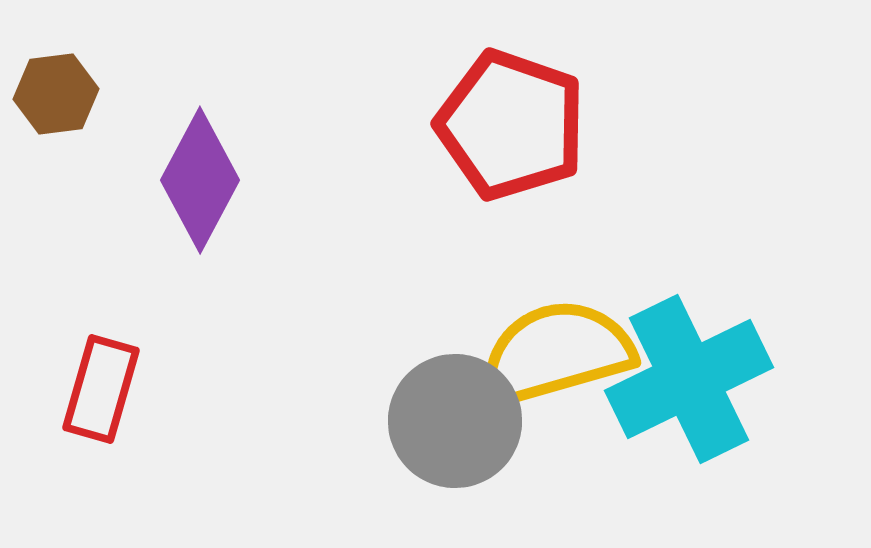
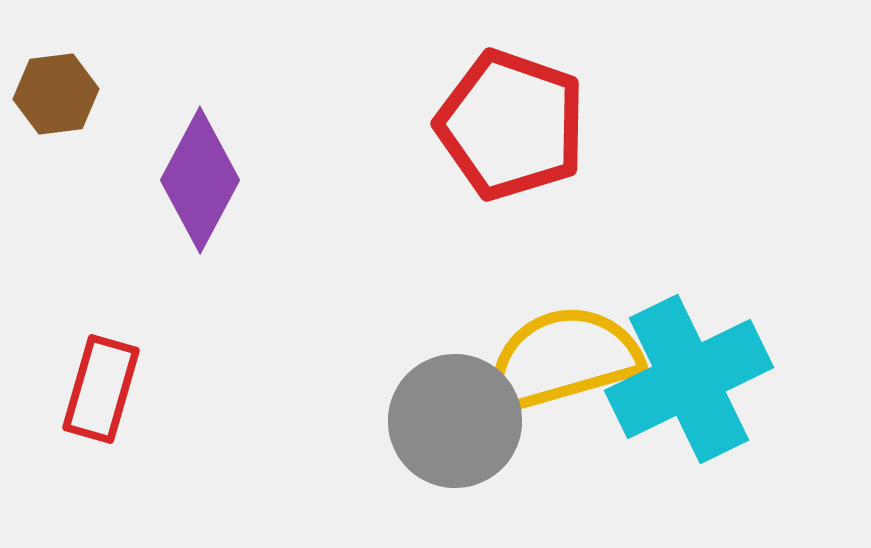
yellow semicircle: moved 7 px right, 6 px down
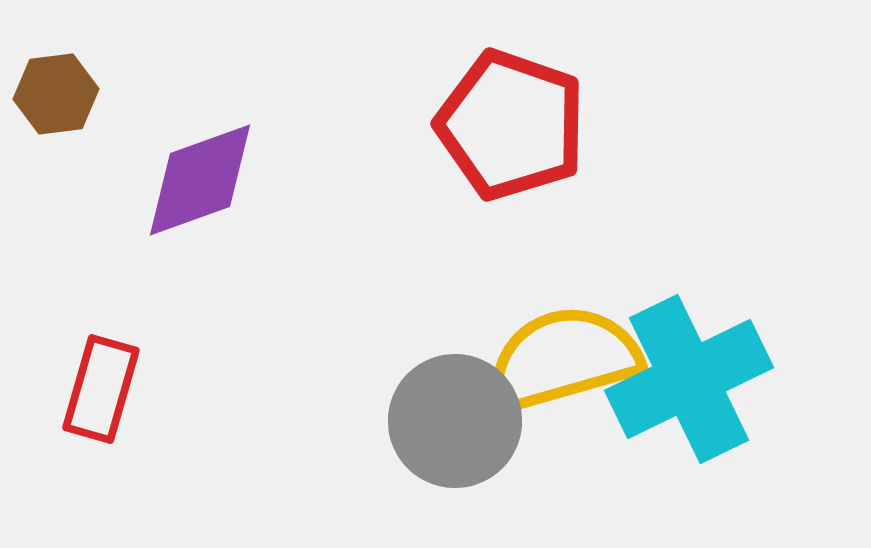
purple diamond: rotated 42 degrees clockwise
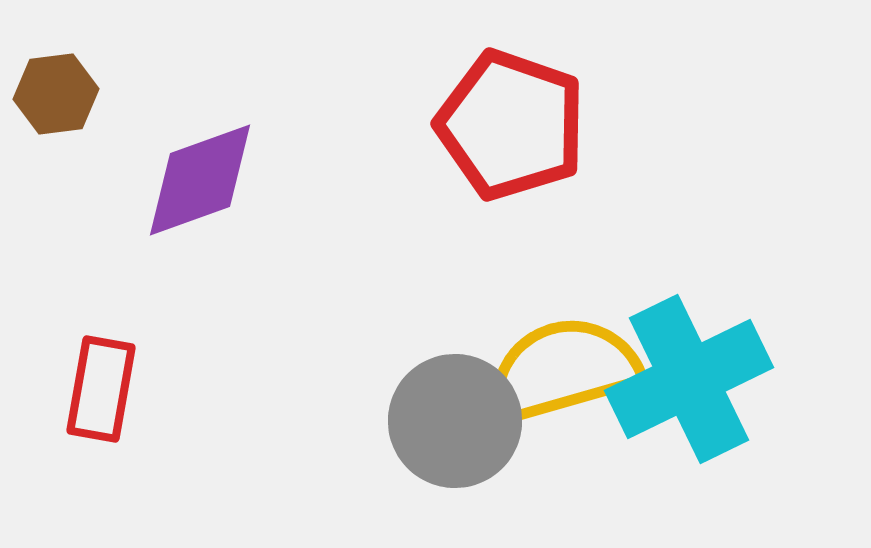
yellow semicircle: moved 11 px down
red rectangle: rotated 6 degrees counterclockwise
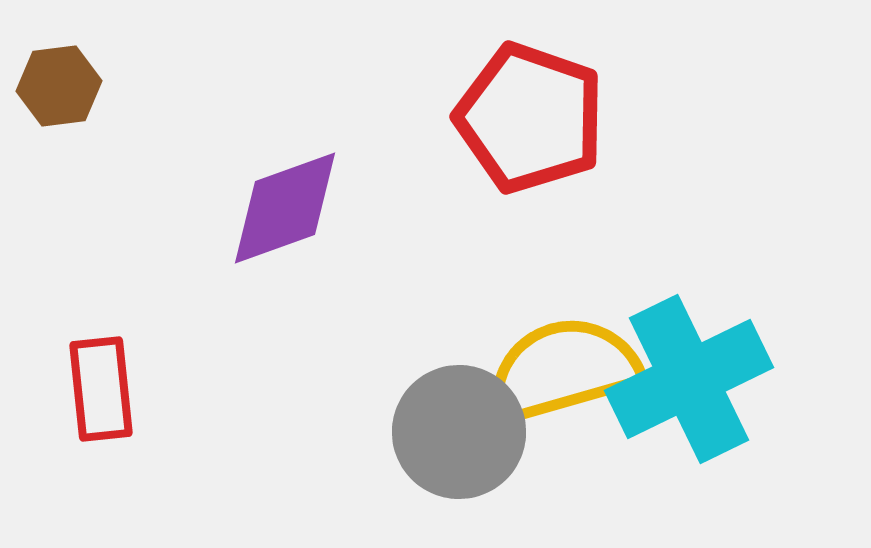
brown hexagon: moved 3 px right, 8 px up
red pentagon: moved 19 px right, 7 px up
purple diamond: moved 85 px right, 28 px down
red rectangle: rotated 16 degrees counterclockwise
gray circle: moved 4 px right, 11 px down
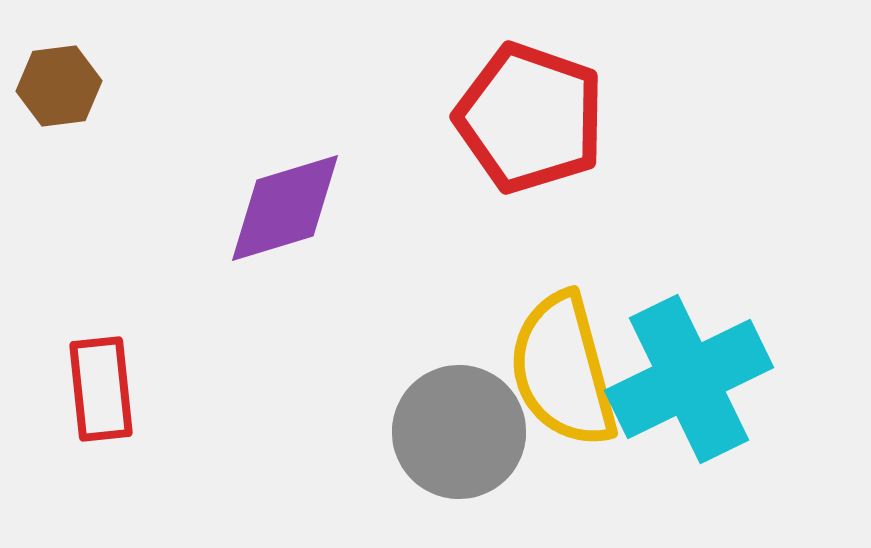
purple diamond: rotated 3 degrees clockwise
yellow semicircle: rotated 89 degrees counterclockwise
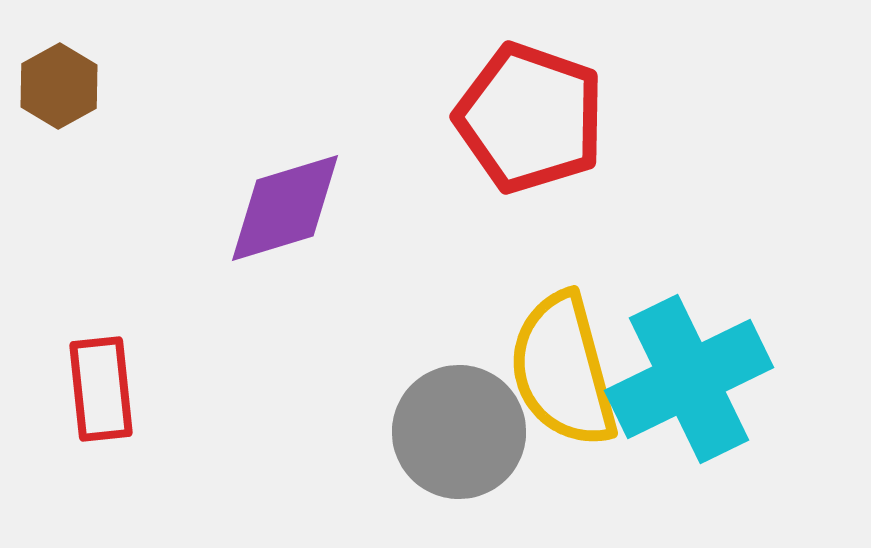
brown hexagon: rotated 22 degrees counterclockwise
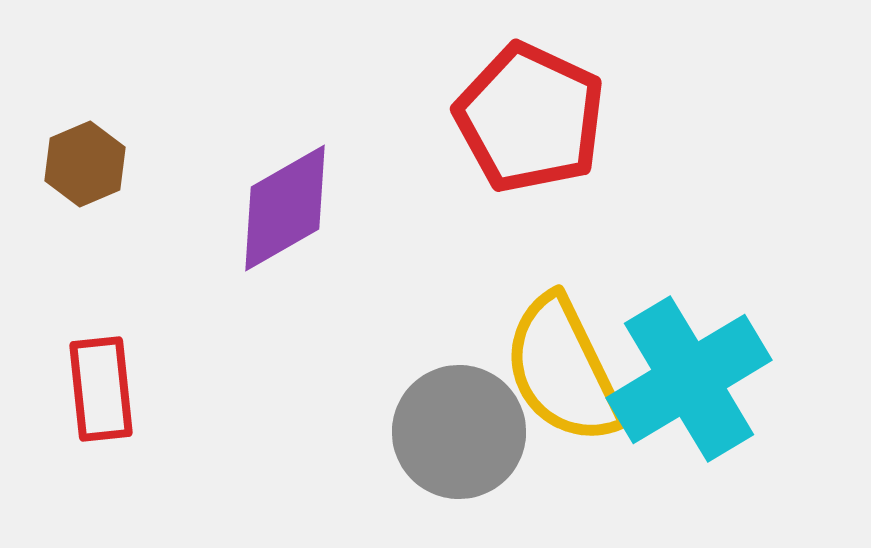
brown hexagon: moved 26 px right, 78 px down; rotated 6 degrees clockwise
red pentagon: rotated 6 degrees clockwise
purple diamond: rotated 13 degrees counterclockwise
yellow semicircle: rotated 11 degrees counterclockwise
cyan cross: rotated 5 degrees counterclockwise
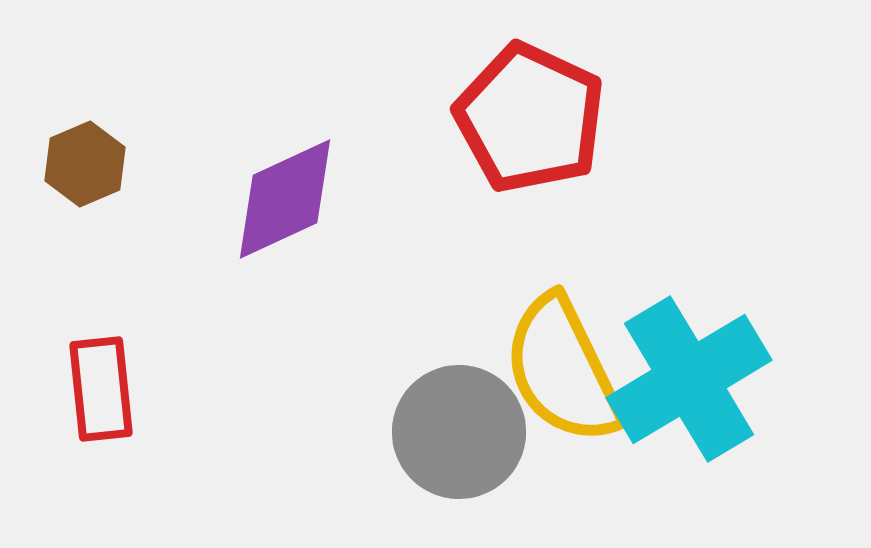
purple diamond: moved 9 px up; rotated 5 degrees clockwise
